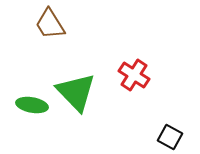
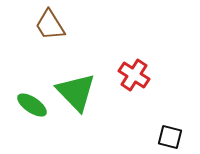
brown trapezoid: moved 1 px down
green ellipse: rotated 24 degrees clockwise
black square: rotated 15 degrees counterclockwise
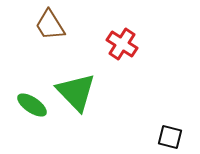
red cross: moved 12 px left, 31 px up
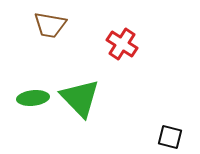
brown trapezoid: rotated 48 degrees counterclockwise
green triangle: moved 4 px right, 6 px down
green ellipse: moved 1 px right, 7 px up; rotated 40 degrees counterclockwise
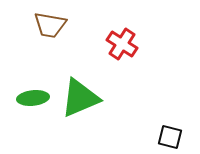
green triangle: rotated 51 degrees clockwise
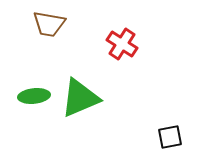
brown trapezoid: moved 1 px left, 1 px up
green ellipse: moved 1 px right, 2 px up
black square: rotated 25 degrees counterclockwise
